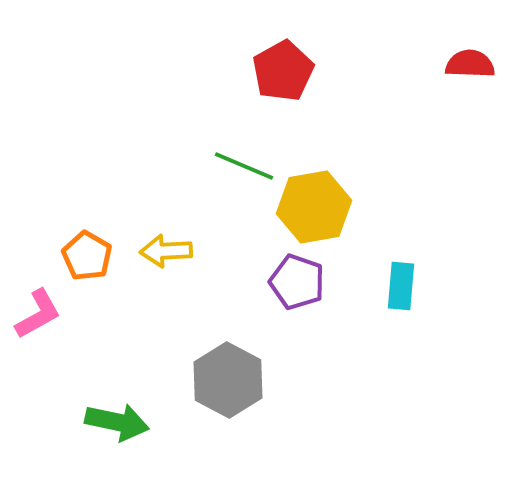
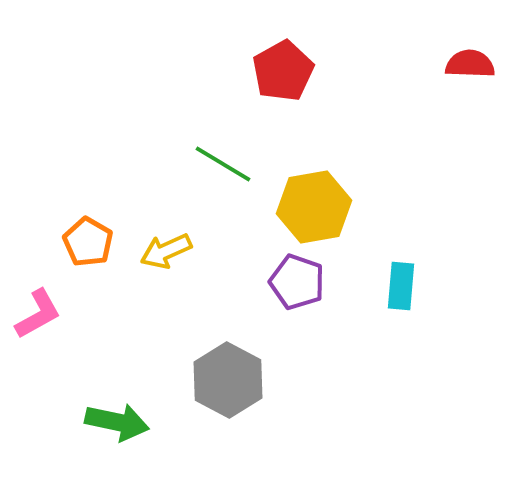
green line: moved 21 px left, 2 px up; rotated 8 degrees clockwise
yellow arrow: rotated 21 degrees counterclockwise
orange pentagon: moved 1 px right, 14 px up
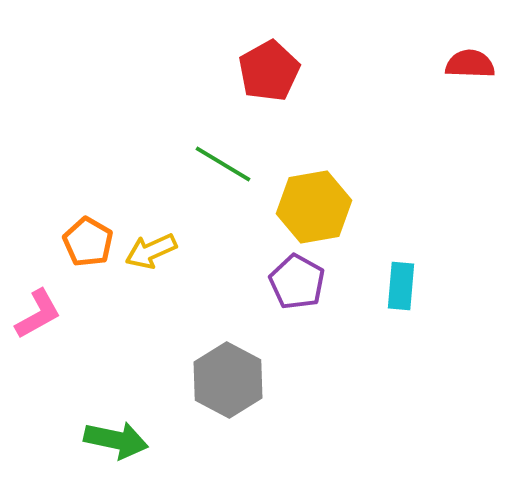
red pentagon: moved 14 px left
yellow arrow: moved 15 px left
purple pentagon: rotated 10 degrees clockwise
green arrow: moved 1 px left, 18 px down
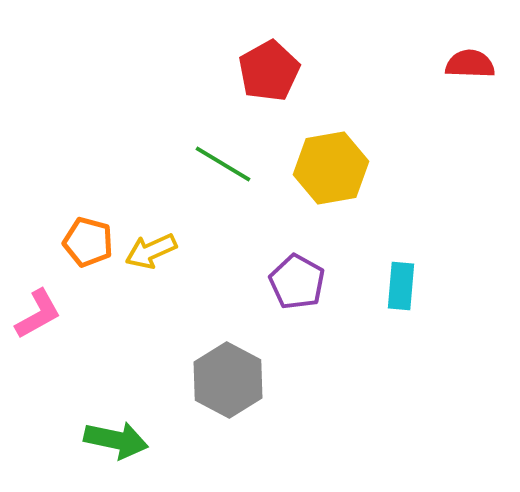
yellow hexagon: moved 17 px right, 39 px up
orange pentagon: rotated 15 degrees counterclockwise
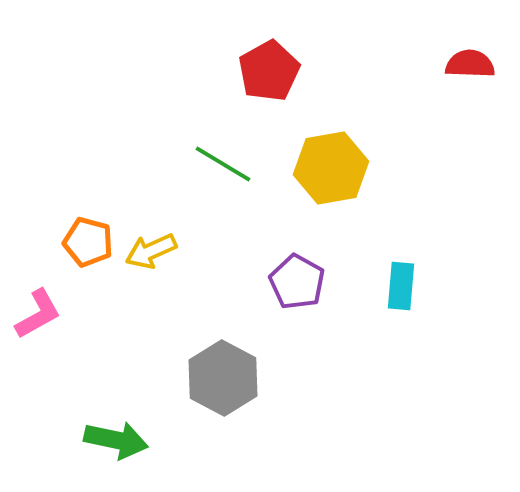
gray hexagon: moved 5 px left, 2 px up
